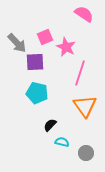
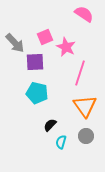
gray arrow: moved 2 px left
cyan semicircle: moved 1 px left; rotated 88 degrees counterclockwise
gray circle: moved 17 px up
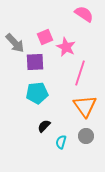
cyan pentagon: rotated 20 degrees counterclockwise
black semicircle: moved 6 px left, 1 px down
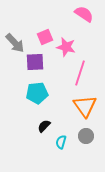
pink star: rotated 12 degrees counterclockwise
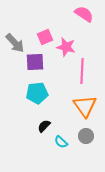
pink line: moved 2 px right, 2 px up; rotated 15 degrees counterclockwise
cyan semicircle: rotated 64 degrees counterclockwise
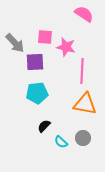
pink square: rotated 28 degrees clockwise
orange triangle: moved 2 px up; rotated 45 degrees counterclockwise
gray circle: moved 3 px left, 2 px down
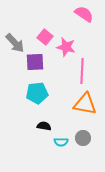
pink square: rotated 35 degrees clockwise
black semicircle: rotated 56 degrees clockwise
cyan semicircle: rotated 40 degrees counterclockwise
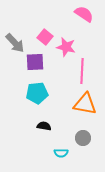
cyan semicircle: moved 11 px down
